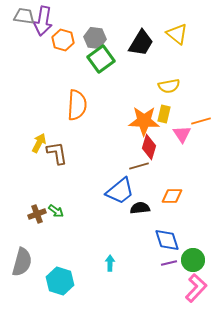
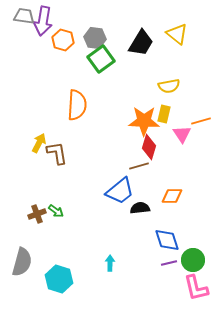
cyan hexagon: moved 1 px left, 2 px up
pink L-shape: rotated 124 degrees clockwise
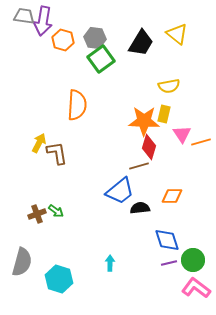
orange line: moved 21 px down
pink L-shape: rotated 140 degrees clockwise
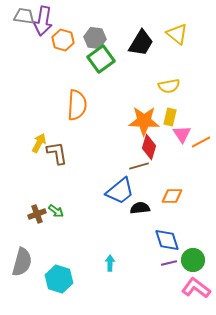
yellow rectangle: moved 6 px right, 3 px down
orange line: rotated 12 degrees counterclockwise
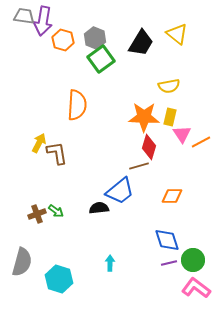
gray hexagon: rotated 15 degrees clockwise
orange star: moved 4 px up
black semicircle: moved 41 px left
